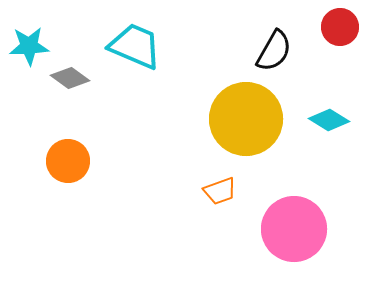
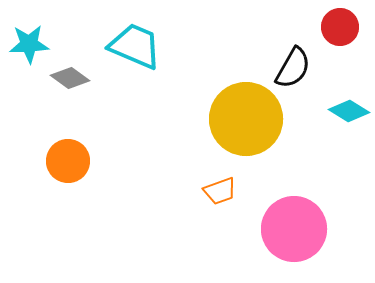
cyan star: moved 2 px up
black semicircle: moved 19 px right, 17 px down
cyan diamond: moved 20 px right, 9 px up
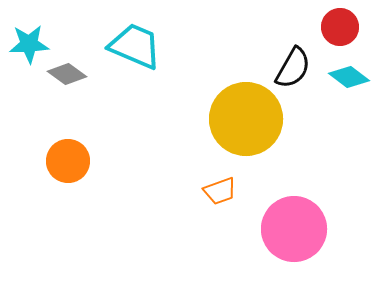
gray diamond: moved 3 px left, 4 px up
cyan diamond: moved 34 px up; rotated 6 degrees clockwise
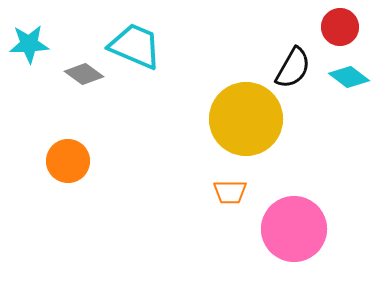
gray diamond: moved 17 px right
orange trapezoid: moved 10 px right, 1 px down; rotated 20 degrees clockwise
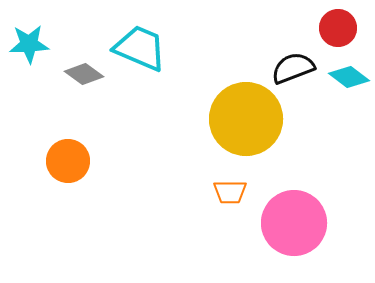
red circle: moved 2 px left, 1 px down
cyan trapezoid: moved 5 px right, 2 px down
black semicircle: rotated 141 degrees counterclockwise
pink circle: moved 6 px up
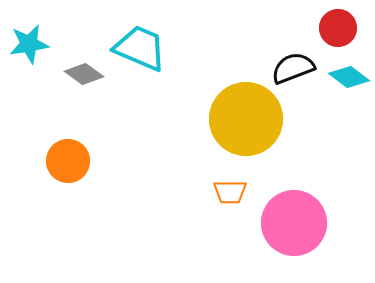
cyan star: rotated 6 degrees counterclockwise
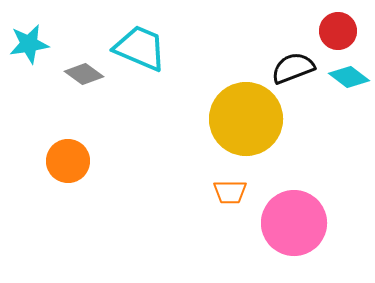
red circle: moved 3 px down
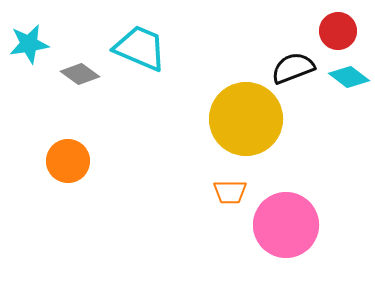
gray diamond: moved 4 px left
pink circle: moved 8 px left, 2 px down
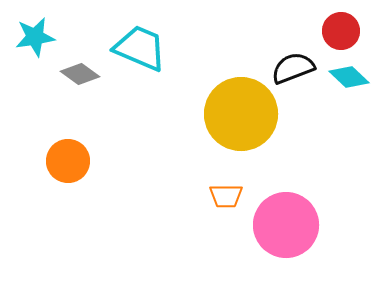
red circle: moved 3 px right
cyan star: moved 6 px right, 7 px up
cyan diamond: rotated 6 degrees clockwise
yellow circle: moved 5 px left, 5 px up
orange trapezoid: moved 4 px left, 4 px down
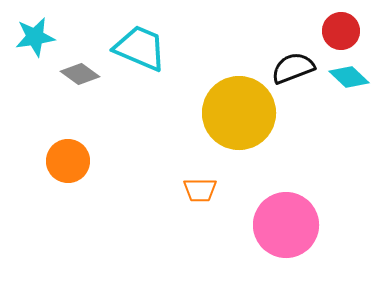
yellow circle: moved 2 px left, 1 px up
orange trapezoid: moved 26 px left, 6 px up
